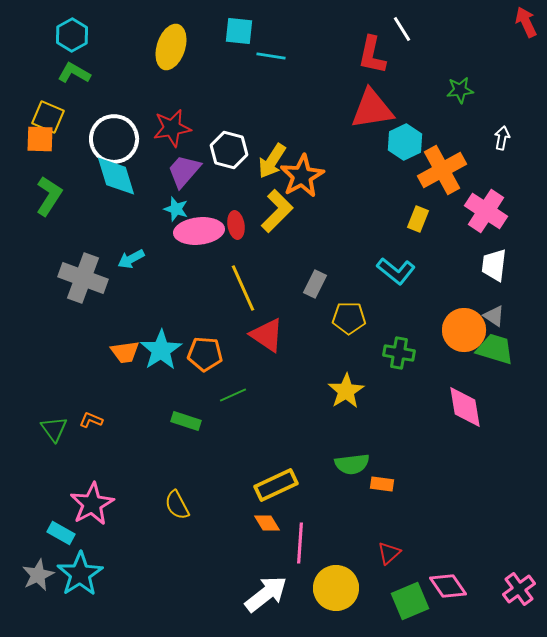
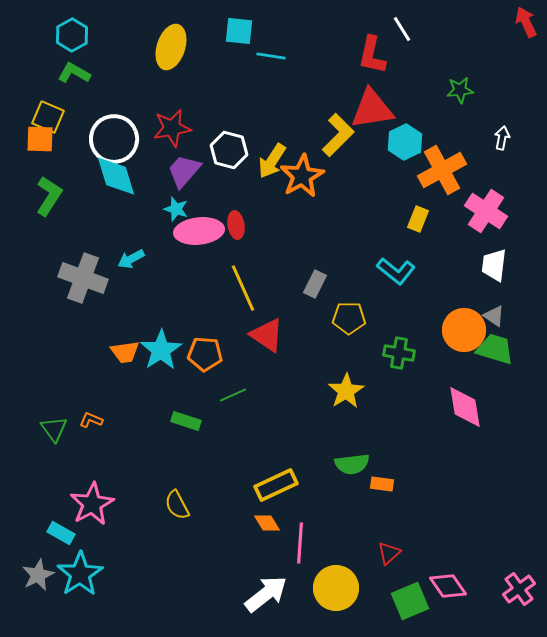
yellow L-shape at (277, 211): moved 61 px right, 76 px up
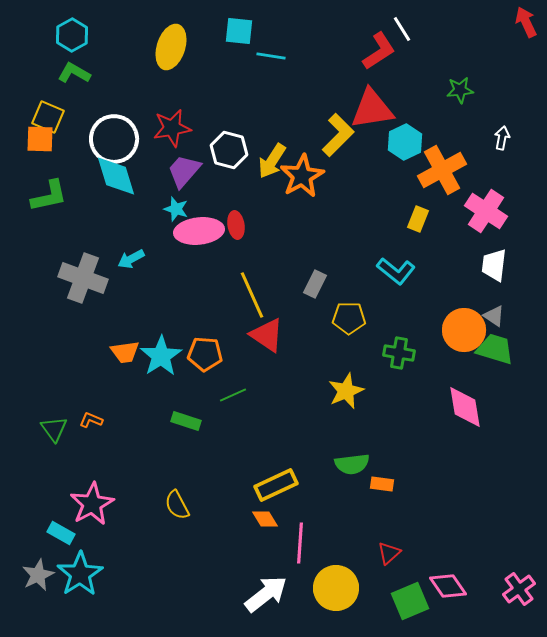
red L-shape at (372, 55): moved 7 px right, 4 px up; rotated 135 degrees counterclockwise
green L-shape at (49, 196): rotated 45 degrees clockwise
yellow line at (243, 288): moved 9 px right, 7 px down
cyan star at (161, 350): moved 6 px down
yellow star at (346, 391): rotated 9 degrees clockwise
orange diamond at (267, 523): moved 2 px left, 4 px up
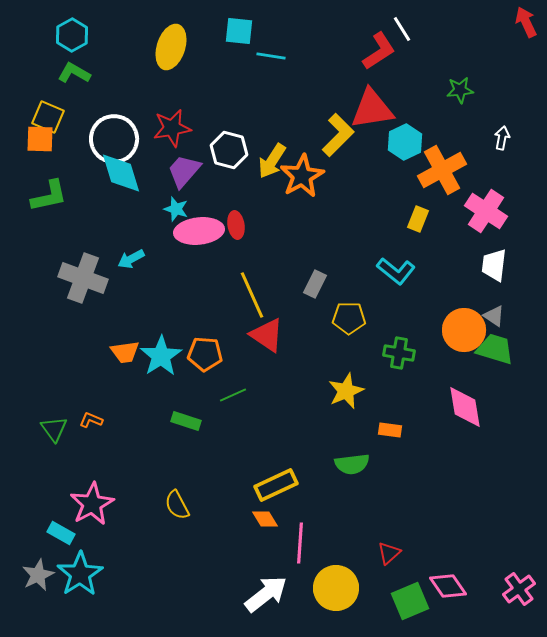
cyan diamond at (116, 176): moved 5 px right, 3 px up
orange rectangle at (382, 484): moved 8 px right, 54 px up
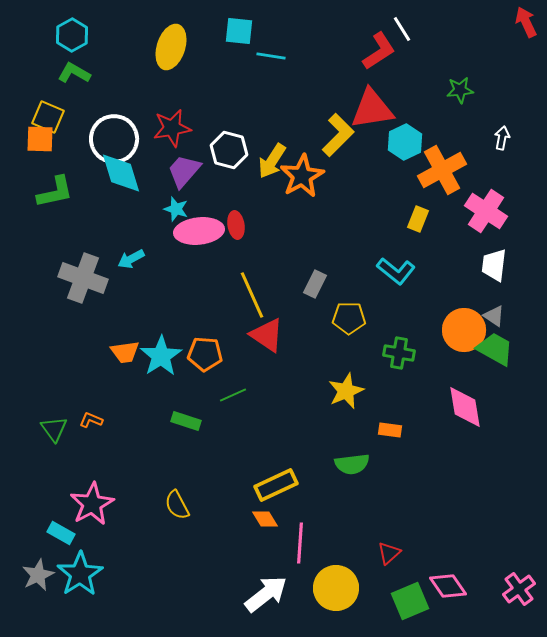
green L-shape at (49, 196): moved 6 px right, 4 px up
green trapezoid at (495, 349): rotated 12 degrees clockwise
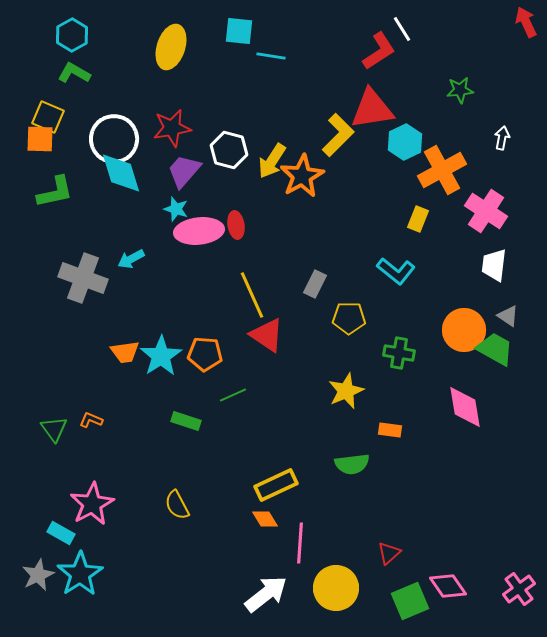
gray triangle at (494, 316): moved 14 px right
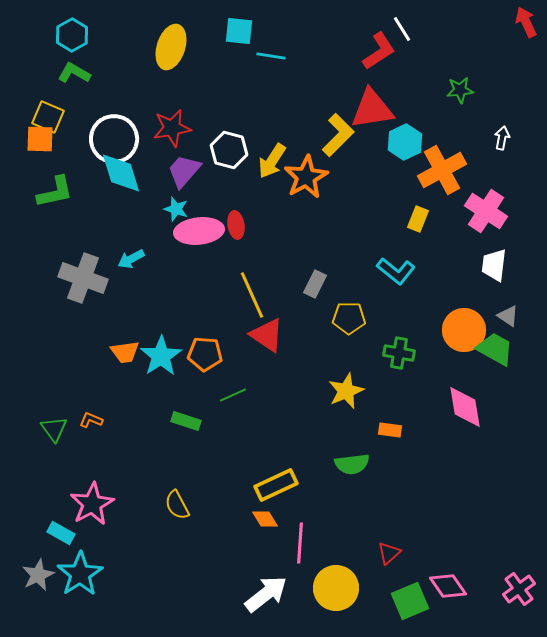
orange star at (302, 176): moved 4 px right, 1 px down
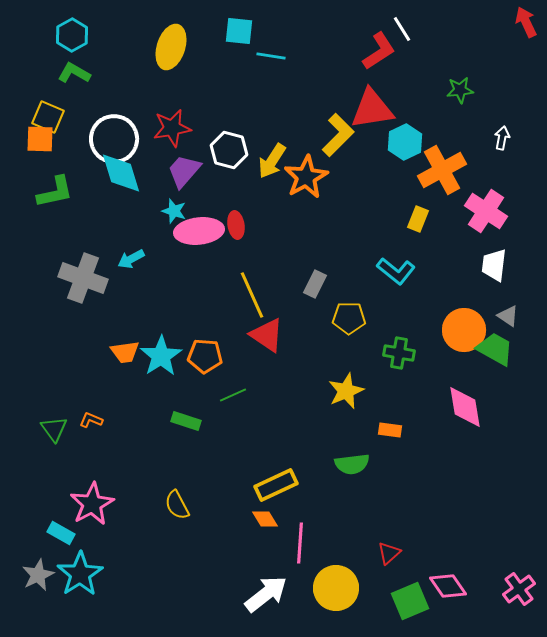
cyan star at (176, 209): moved 2 px left, 2 px down
orange pentagon at (205, 354): moved 2 px down
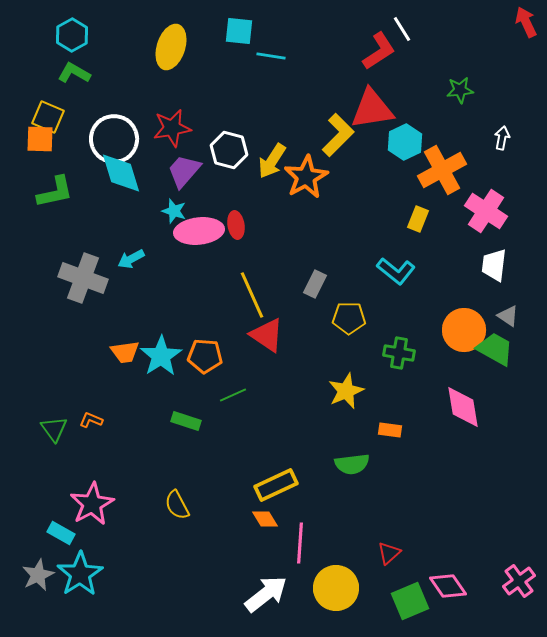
pink diamond at (465, 407): moved 2 px left
pink cross at (519, 589): moved 8 px up
